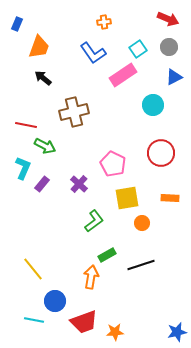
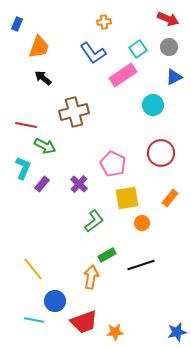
orange rectangle: rotated 54 degrees counterclockwise
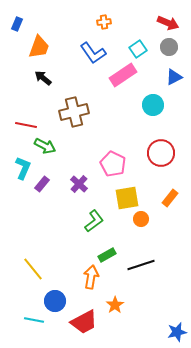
red arrow: moved 4 px down
orange circle: moved 1 px left, 4 px up
red trapezoid: rotated 8 degrees counterclockwise
orange star: moved 27 px up; rotated 30 degrees counterclockwise
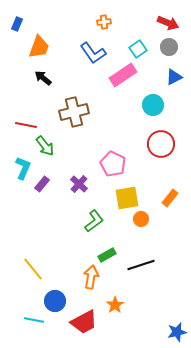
green arrow: rotated 25 degrees clockwise
red circle: moved 9 px up
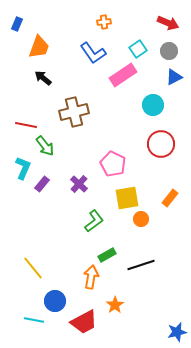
gray circle: moved 4 px down
yellow line: moved 1 px up
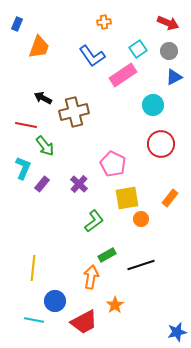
blue L-shape: moved 1 px left, 3 px down
black arrow: moved 20 px down; rotated 12 degrees counterclockwise
yellow line: rotated 45 degrees clockwise
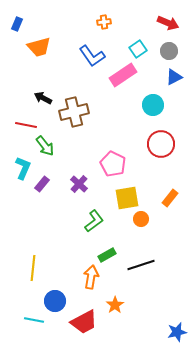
orange trapezoid: rotated 55 degrees clockwise
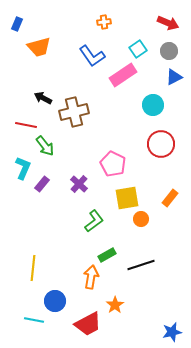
red trapezoid: moved 4 px right, 2 px down
blue star: moved 5 px left
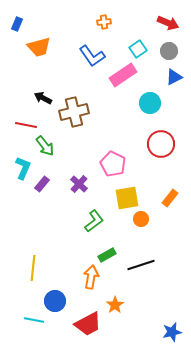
cyan circle: moved 3 px left, 2 px up
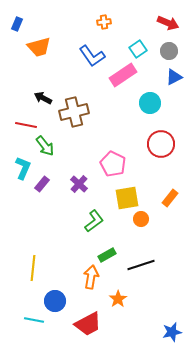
orange star: moved 3 px right, 6 px up
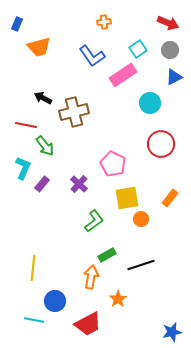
gray circle: moved 1 px right, 1 px up
